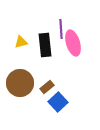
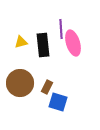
black rectangle: moved 2 px left
brown rectangle: rotated 24 degrees counterclockwise
blue square: rotated 30 degrees counterclockwise
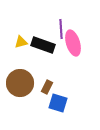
black rectangle: rotated 65 degrees counterclockwise
blue square: moved 1 px down
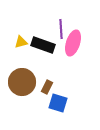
pink ellipse: rotated 35 degrees clockwise
brown circle: moved 2 px right, 1 px up
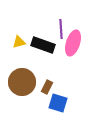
yellow triangle: moved 2 px left
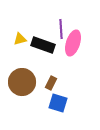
yellow triangle: moved 1 px right, 3 px up
brown rectangle: moved 4 px right, 4 px up
